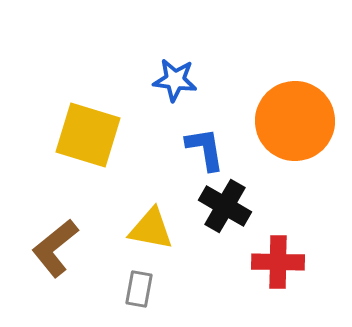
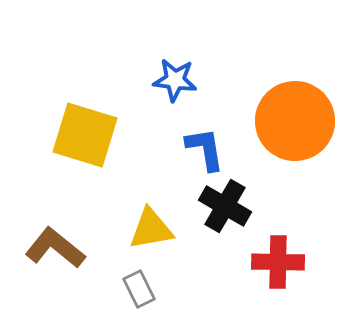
yellow square: moved 3 px left
yellow triangle: rotated 21 degrees counterclockwise
brown L-shape: rotated 78 degrees clockwise
gray rectangle: rotated 36 degrees counterclockwise
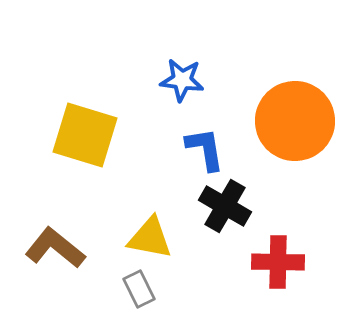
blue star: moved 7 px right
yellow triangle: moved 1 px left, 9 px down; rotated 21 degrees clockwise
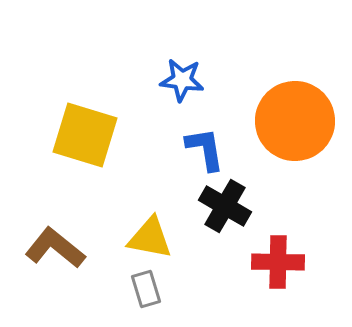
gray rectangle: moved 7 px right; rotated 9 degrees clockwise
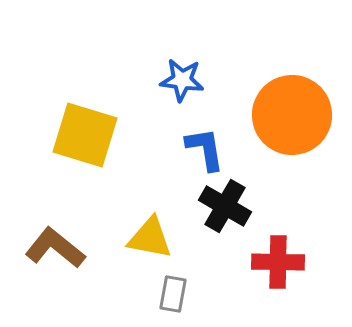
orange circle: moved 3 px left, 6 px up
gray rectangle: moved 27 px right, 5 px down; rotated 27 degrees clockwise
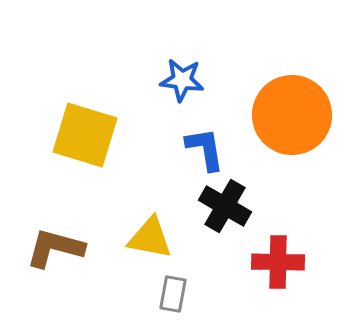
brown L-shape: rotated 24 degrees counterclockwise
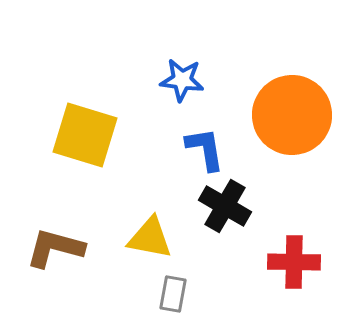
red cross: moved 16 px right
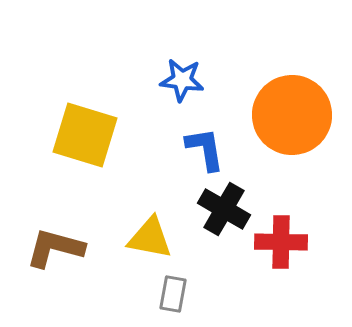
black cross: moved 1 px left, 3 px down
red cross: moved 13 px left, 20 px up
